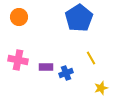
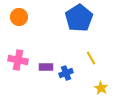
yellow star: rotated 24 degrees counterclockwise
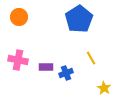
blue pentagon: moved 1 px down
yellow star: moved 3 px right
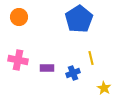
yellow line: rotated 16 degrees clockwise
purple rectangle: moved 1 px right, 1 px down
blue cross: moved 7 px right
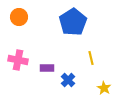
blue pentagon: moved 6 px left, 3 px down
blue cross: moved 5 px left, 7 px down; rotated 24 degrees counterclockwise
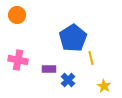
orange circle: moved 2 px left, 2 px up
blue pentagon: moved 16 px down
purple rectangle: moved 2 px right, 1 px down
yellow star: moved 2 px up
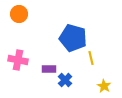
orange circle: moved 2 px right, 1 px up
blue pentagon: rotated 24 degrees counterclockwise
blue cross: moved 3 px left
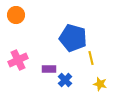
orange circle: moved 3 px left, 1 px down
pink cross: rotated 36 degrees counterclockwise
yellow star: moved 4 px left, 2 px up; rotated 16 degrees counterclockwise
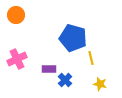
pink cross: moved 1 px left, 1 px up
